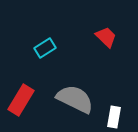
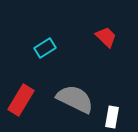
white rectangle: moved 2 px left
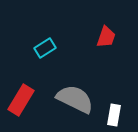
red trapezoid: rotated 65 degrees clockwise
white rectangle: moved 2 px right, 2 px up
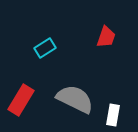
white rectangle: moved 1 px left
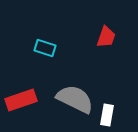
cyan rectangle: rotated 50 degrees clockwise
red rectangle: rotated 40 degrees clockwise
white rectangle: moved 6 px left
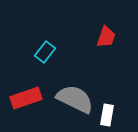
cyan rectangle: moved 4 px down; rotated 70 degrees counterclockwise
red rectangle: moved 5 px right, 2 px up
